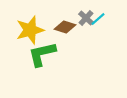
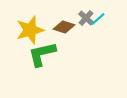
brown diamond: moved 1 px left
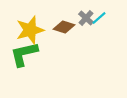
cyan line: moved 1 px right, 1 px up
green L-shape: moved 18 px left
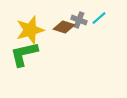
gray cross: moved 7 px left, 2 px down; rotated 21 degrees counterclockwise
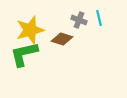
cyan line: rotated 63 degrees counterclockwise
brown diamond: moved 2 px left, 12 px down
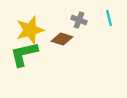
cyan line: moved 10 px right
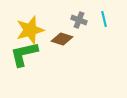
cyan line: moved 5 px left, 1 px down
